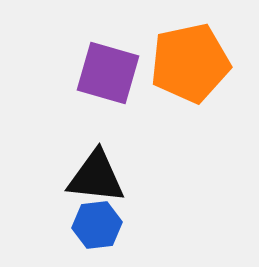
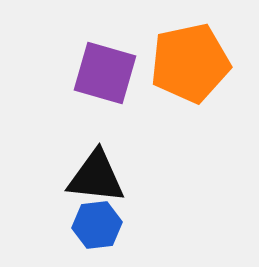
purple square: moved 3 px left
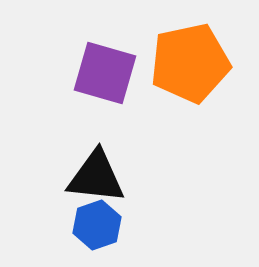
blue hexagon: rotated 12 degrees counterclockwise
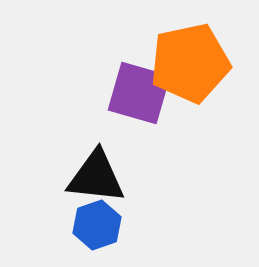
purple square: moved 34 px right, 20 px down
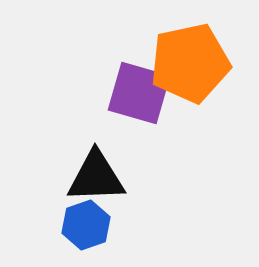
black triangle: rotated 8 degrees counterclockwise
blue hexagon: moved 11 px left
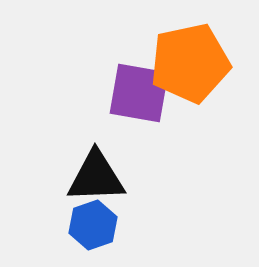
purple square: rotated 6 degrees counterclockwise
blue hexagon: moved 7 px right
